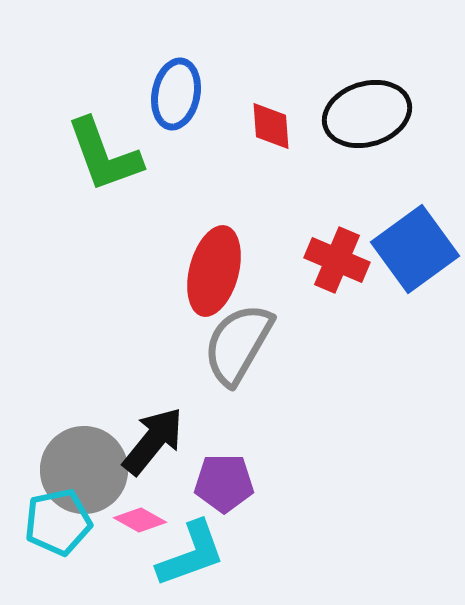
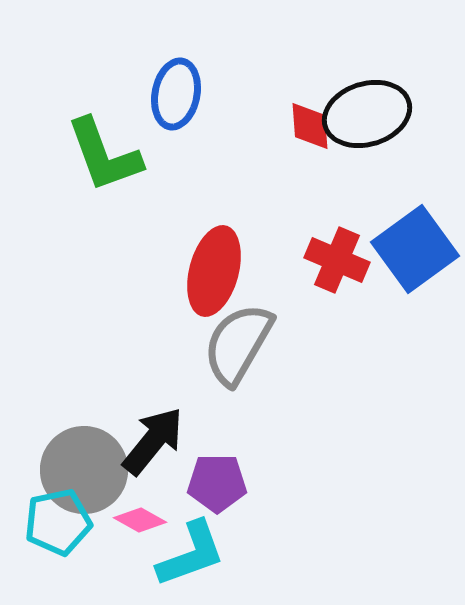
red diamond: moved 39 px right
purple pentagon: moved 7 px left
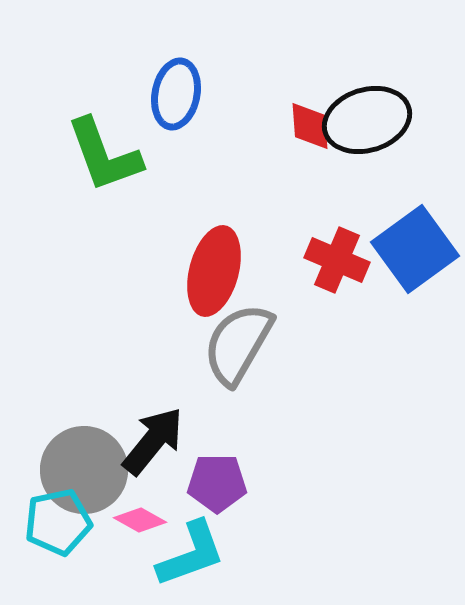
black ellipse: moved 6 px down
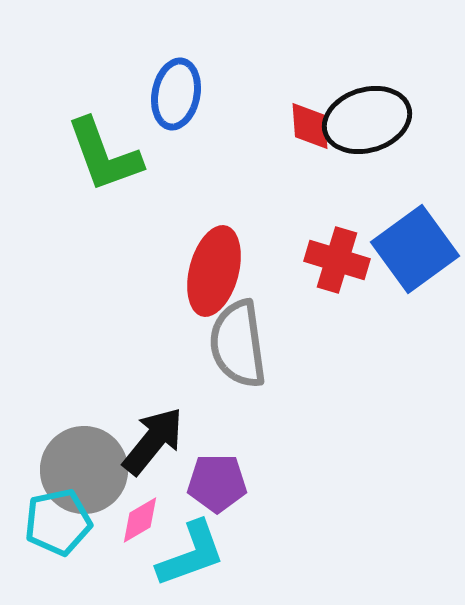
red cross: rotated 6 degrees counterclockwise
gray semicircle: rotated 38 degrees counterclockwise
pink diamond: rotated 60 degrees counterclockwise
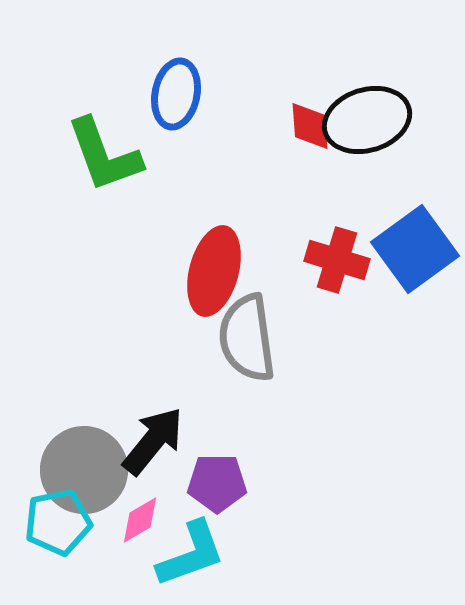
gray semicircle: moved 9 px right, 6 px up
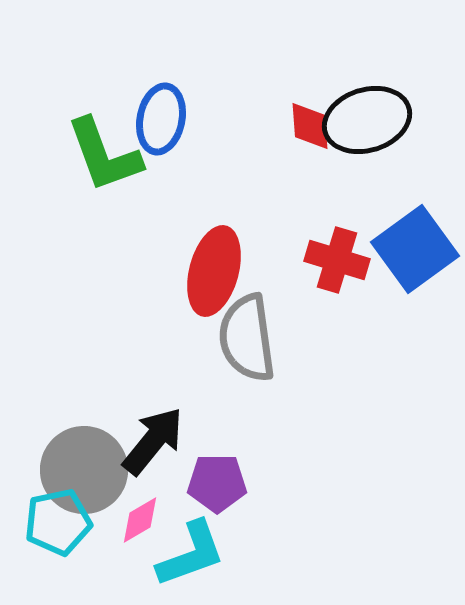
blue ellipse: moved 15 px left, 25 px down
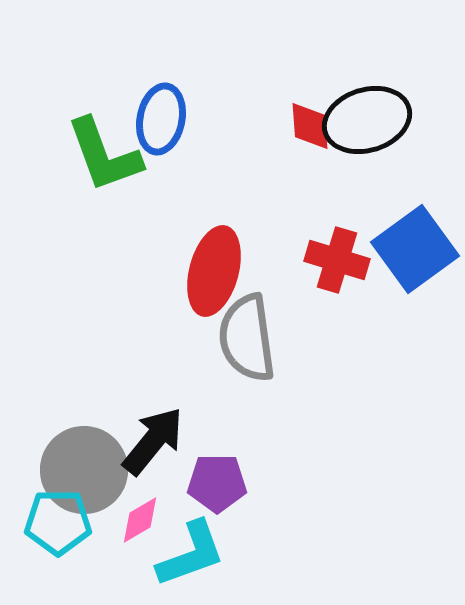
cyan pentagon: rotated 12 degrees clockwise
